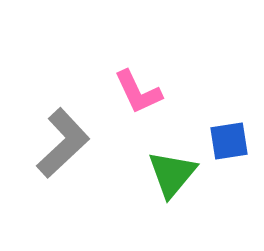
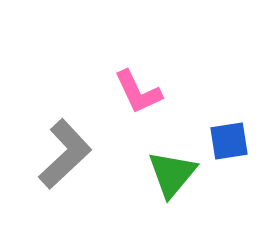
gray L-shape: moved 2 px right, 11 px down
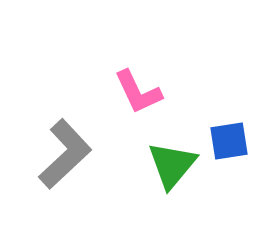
green triangle: moved 9 px up
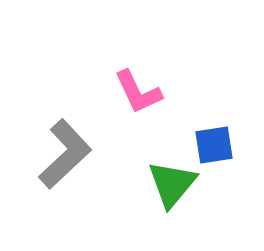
blue square: moved 15 px left, 4 px down
green triangle: moved 19 px down
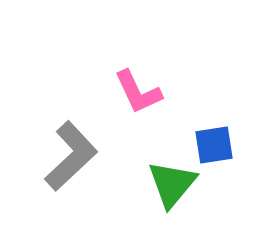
gray L-shape: moved 6 px right, 2 px down
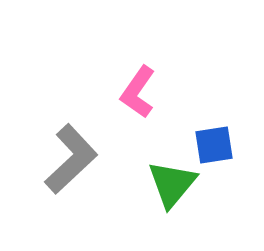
pink L-shape: rotated 60 degrees clockwise
gray L-shape: moved 3 px down
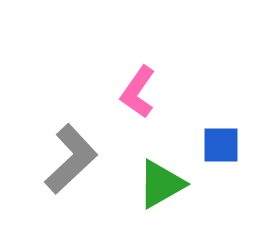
blue square: moved 7 px right; rotated 9 degrees clockwise
green triangle: moved 11 px left; rotated 20 degrees clockwise
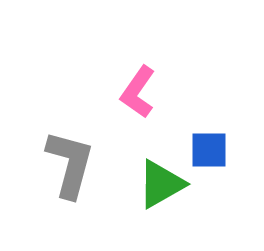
blue square: moved 12 px left, 5 px down
gray L-shape: moved 1 px left, 5 px down; rotated 32 degrees counterclockwise
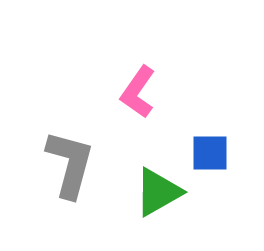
blue square: moved 1 px right, 3 px down
green triangle: moved 3 px left, 8 px down
